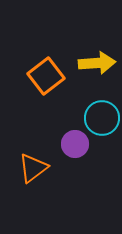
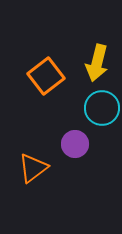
yellow arrow: rotated 108 degrees clockwise
cyan circle: moved 10 px up
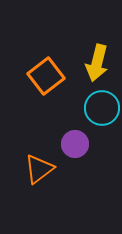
orange triangle: moved 6 px right, 1 px down
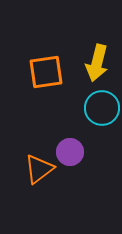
orange square: moved 4 px up; rotated 30 degrees clockwise
purple circle: moved 5 px left, 8 px down
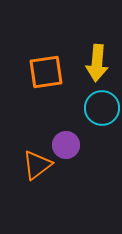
yellow arrow: rotated 9 degrees counterclockwise
purple circle: moved 4 px left, 7 px up
orange triangle: moved 2 px left, 4 px up
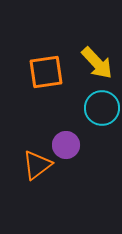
yellow arrow: rotated 48 degrees counterclockwise
